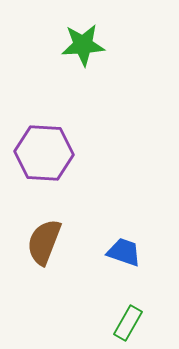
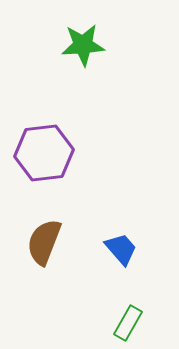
purple hexagon: rotated 10 degrees counterclockwise
blue trapezoid: moved 3 px left, 3 px up; rotated 30 degrees clockwise
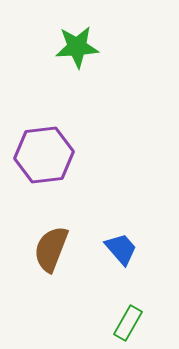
green star: moved 6 px left, 2 px down
purple hexagon: moved 2 px down
brown semicircle: moved 7 px right, 7 px down
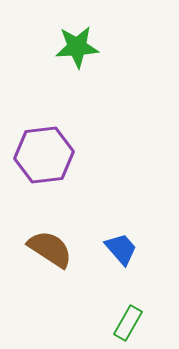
brown semicircle: moved 1 px left; rotated 102 degrees clockwise
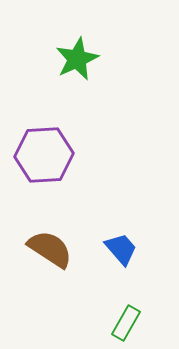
green star: moved 12 px down; rotated 21 degrees counterclockwise
purple hexagon: rotated 4 degrees clockwise
green rectangle: moved 2 px left
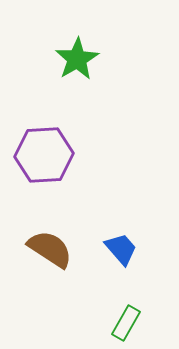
green star: rotated 6 degrees counterclockwise
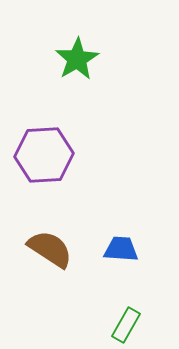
blue trapezoid: rotated 45 degrees counterclockwise
green rectangle: moved 2 px down
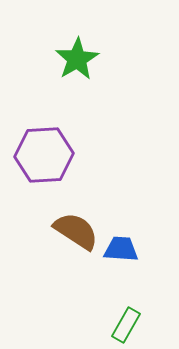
brown semicircle: moved 26 px right, 18 px up
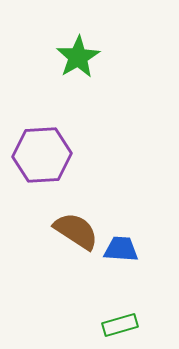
green star: moved 1 px right, 2 px up
purple hexagon: moved 2 px left
green rectangle: moved 6 px left; rotated 44 degrees clockwise
